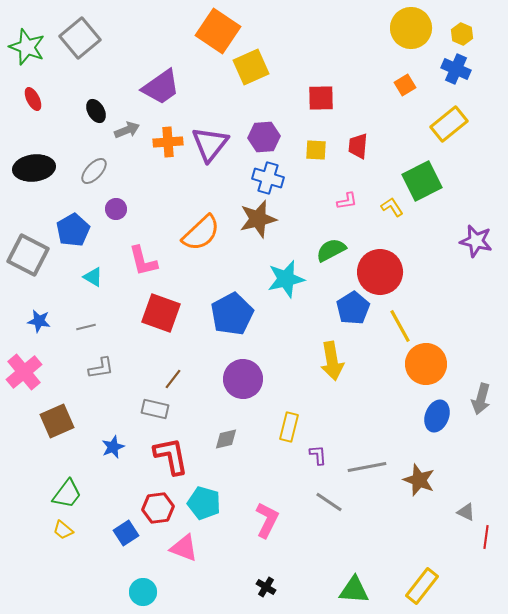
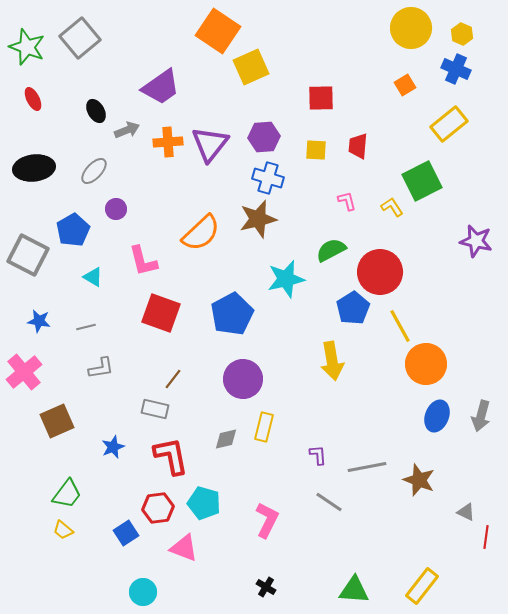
pink L-shape at (347, 201): rotated 95 degrees counterclockwise
gray arrow at (481, 399): moved 17 px down
yellow rectangle at (289, 427): moved 25 px left
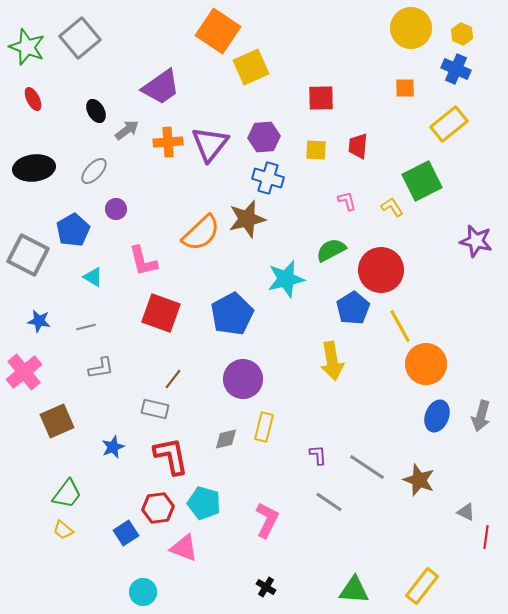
orange square at (405, 85): moved 3 px down; rotated 30 degrees clockwise
gray arrow at (127, 130): rotated 15 degrees counterclockwise
brown star at (258, 219): moved 11 px left
red circle at (380, 272): moved 1 px right, 2 px up
gray line at (367, 467): rotated 45 degrees clockwise
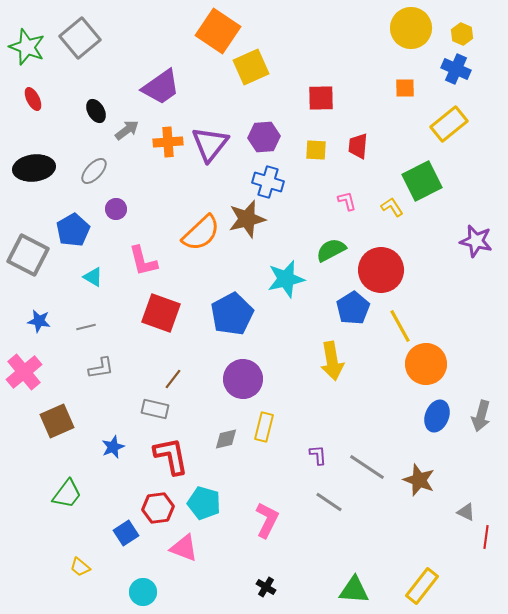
blue cross at (268, 178): moved 4 px down
yellow trapezoid at (63, 530): moved 17 px right, 37 px down
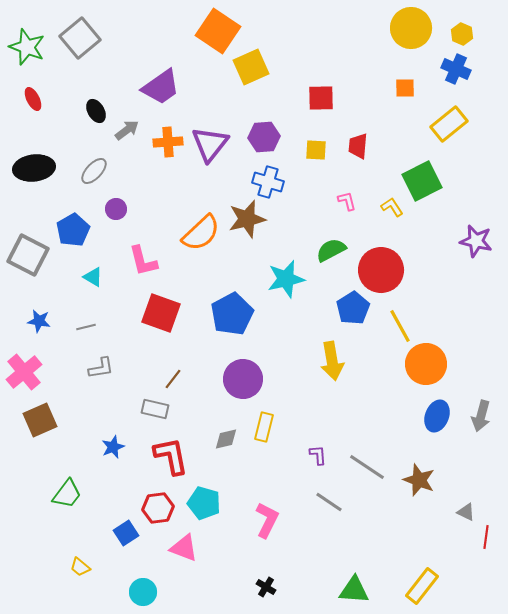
brown square at (57, 421): moved 17 px left, 1 px up
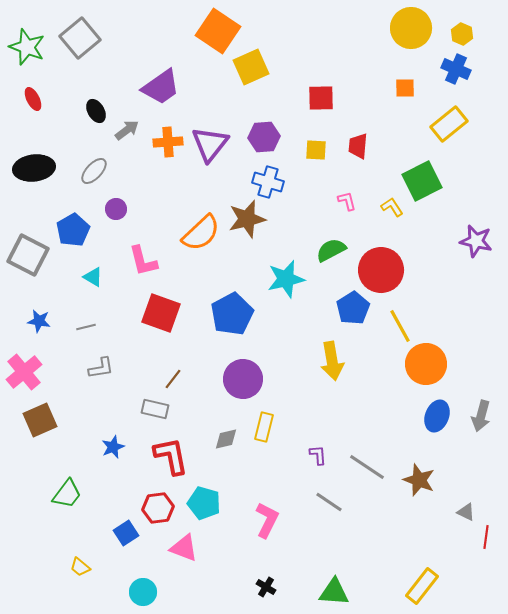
green triangle at (354, 590): moved 20 px left, 2 px down
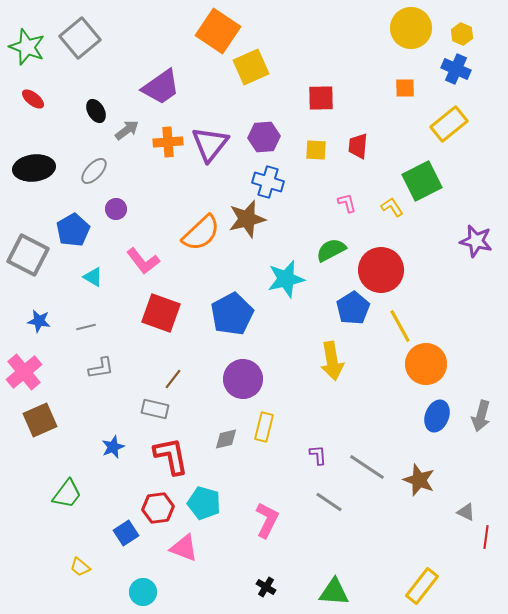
red ellipse at (33, 99): rotated 25 degrees counterclockwise
pink L-shape at (347, 201): moved 2 px down
pink L-shape at (143, 261): rotated 24 degrees counterclockwise
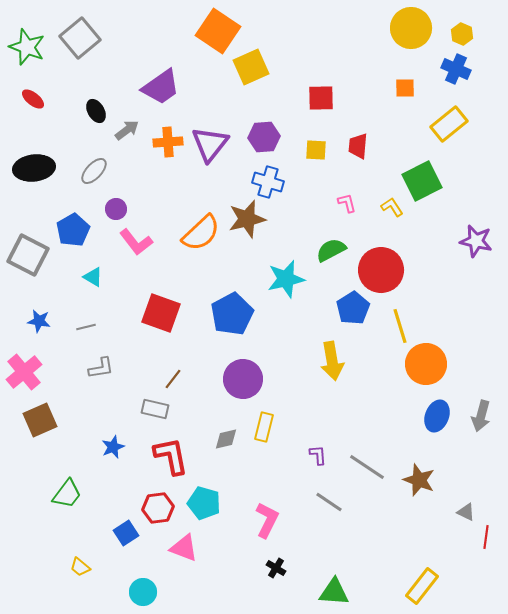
pink L-shape at (143, 261): moved 7 px left, 19 px up
yellow line at (400, 326): rotated 12 degrees clockwise
black cross at (266, 587): moved 10 px right, 19 px up
